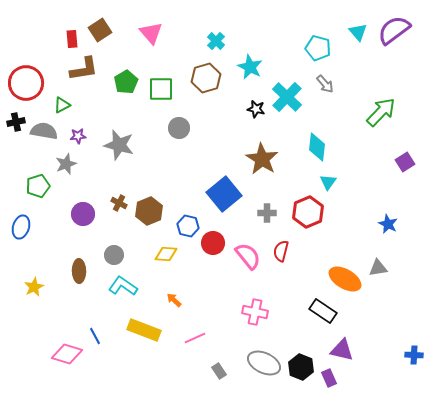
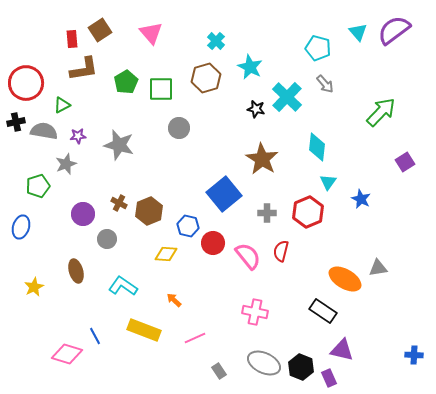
blue star at (388, 224): moved 27 px left, 25 px up
gray circle at (114, 255): moved 7 px left, 16 px up
brown ellipse at (79, 271): moved 3 px left; rotated 15 degrees counterclockwise
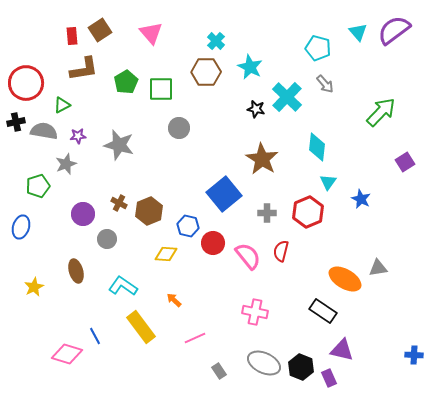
red rectangle at (72, 39): moved 3 px up
brown hexagon at (206, 78): moved 6 px up; rotated 16 degrees clockwise
yellow rectangle at (144, 330): moved 3 px left, 3 px up; rotated 32 degrees clockwise
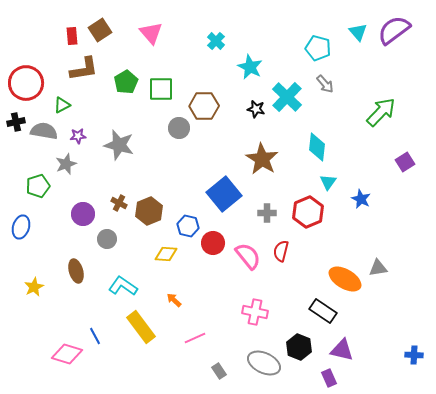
brown hexagon at (206, 72): moved 2 px left, 34 px down
black hexagon at (301, 367): moved 2 px left, 20 px up
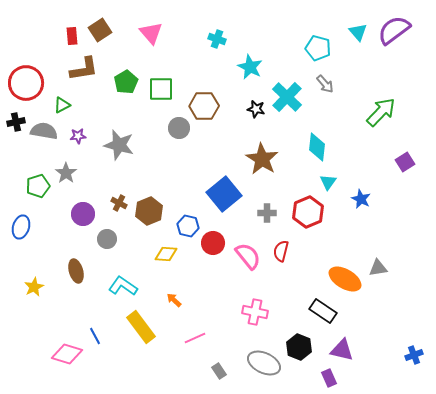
cyan cross at (216, 41): moved 1 px right, 2 px up; rotated 24 degrees counterclockwise
gray star at (66, 164): moved 9 px down; rotated 15 degrees counterclockwise
blue cross at (414, 355): rotated 24 degrees counterclockwise
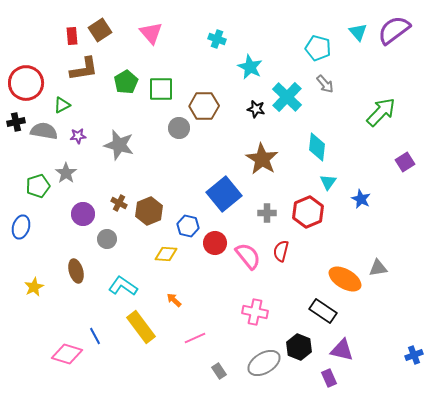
red circle at (213, 243): moved 2 px right
gray ellipse at (264, 363): rotated 56 degrees counterclockwise
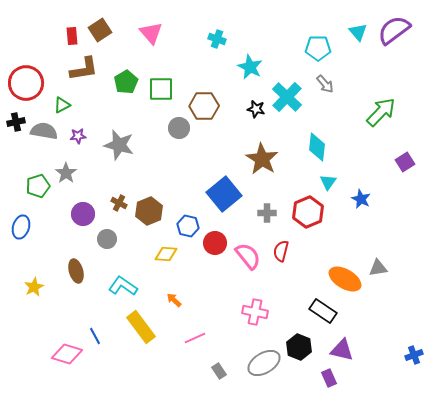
cyan pentagon at (318, 48): rotated 15 degrees counterclockwise
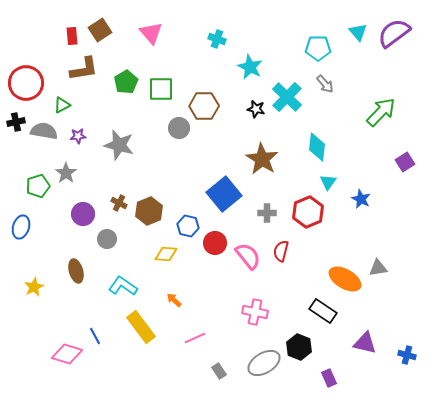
purple semicircle at (394, 30): moved 3 px down
purple triangle at (342, 350): moved 23 px right, 7 px up
blue cross at (414, 355): moved 7 px left; rotated 36 degrees clockwise
